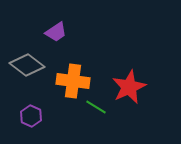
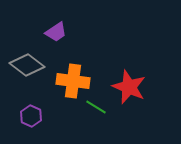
red star: rotated 24 degrees counterclockwise
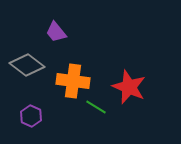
purple trapezoid: rotated 85 degrees clockwise
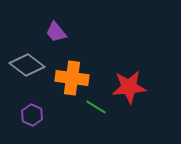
orange cross: moved 1 px left, 3 px up
red star: rotated 28 degrees counterclockwise
purple hexagon: moved 1 px right, 1 px up
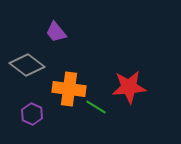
orange cross: moved 3 px left, 11 px down
purple hexagon: moved 1 px up
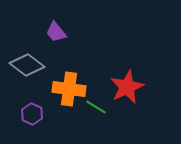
red star: moved 2 px left; rotated 20 degrees counterclockwise
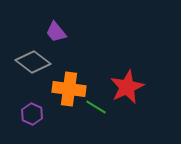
gray diamond: moved 6 px right, 3 px up
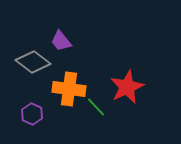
purple trapezoid: moved 5 px right, 9 px down
green line: rotated 15 degrees clockwise
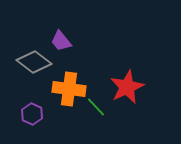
gray diamond: moved 1 px right
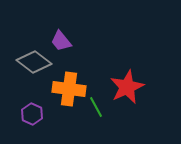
green line: rotated 15 degrees clockwise
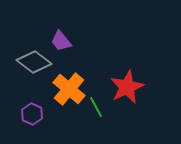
orange cross: rotated 32 degrees clockwise
